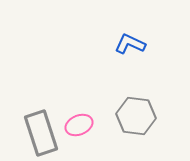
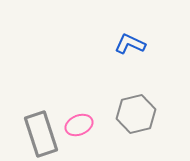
gray hexagon: moved 2 px up; rotated 21 degrees counterclockwise
gray rectangle: moved 1 px down
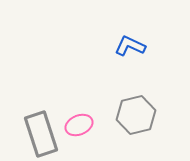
blue L-shape: moved 2 px down
gray hexagon: moved 1 px down
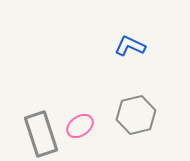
pink ellipse: moved 1 px right, 1 px down; rotated 12 degrees counterclockwise
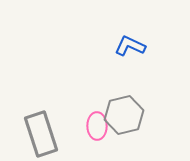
gray hexagon: moved 12 px left
pink ellipse: moved 17 px right; rotated 56 degrees counterclockwise
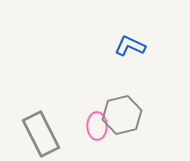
gray hexagon: moved 2 px left
gray rectangle: rotated 9 degrees counterclockwise
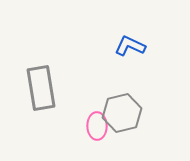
gray hexagon: moved 2 px up
gray rectangle: moved 46 px up; rotated 18 degrees clockwise
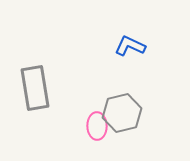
gray rectangle: moved 6 px left
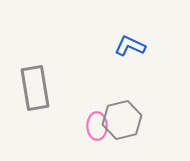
gray hexagon: moved 7 px down
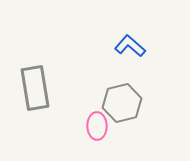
blue L-shape: rotated 16 degrees clockwise
gray hexagon: moved 17 px up
